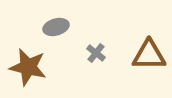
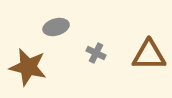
gray cross: rotated 12 degrees counterclockwise
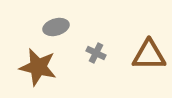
brown star: moved 10 px right
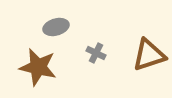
brown triangle: rotated 18 degrees counterclockwise
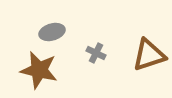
gray ellipse: moved 4 px left, 5 px down
brown star: moved 1 px right, 3 px down
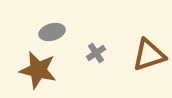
gray cross: rotated 30 degrees clockwise
brown star: moved 1 px left
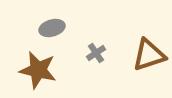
gray ellipse: moved 4 px up
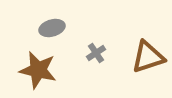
brown triangle: moved 1 px left, 2 px down
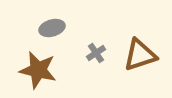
brown triangle: moved 8 px left, 2 px up
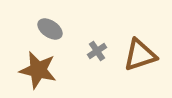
gray ellipse: moved 2 px left, 1 px down; rotated 50 degrees clockwise
gray cross: moved 1 px right, 2 px up
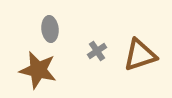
gray ellipse: rotated 50 degrees clockwise
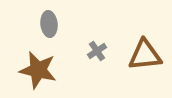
gray ellipse: moved 1 px left, 5 px up
brown triangle: moved 5 px right; rotated 12 degrees clockwise
